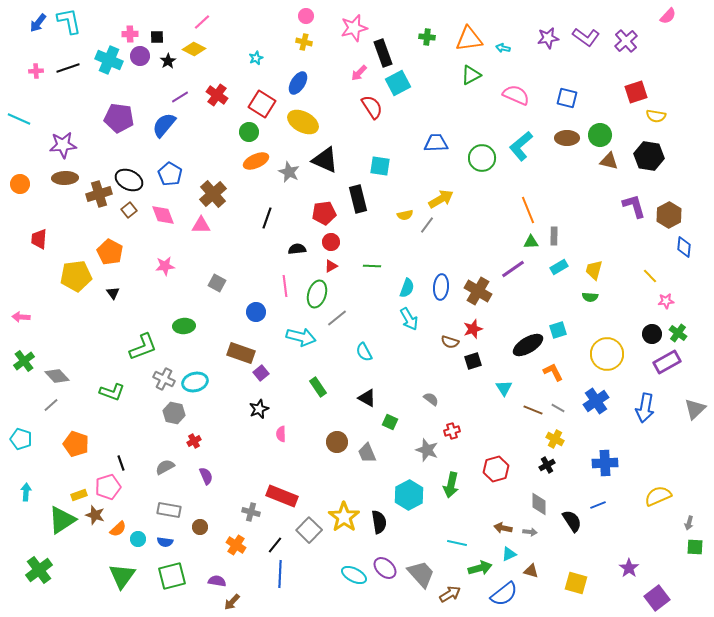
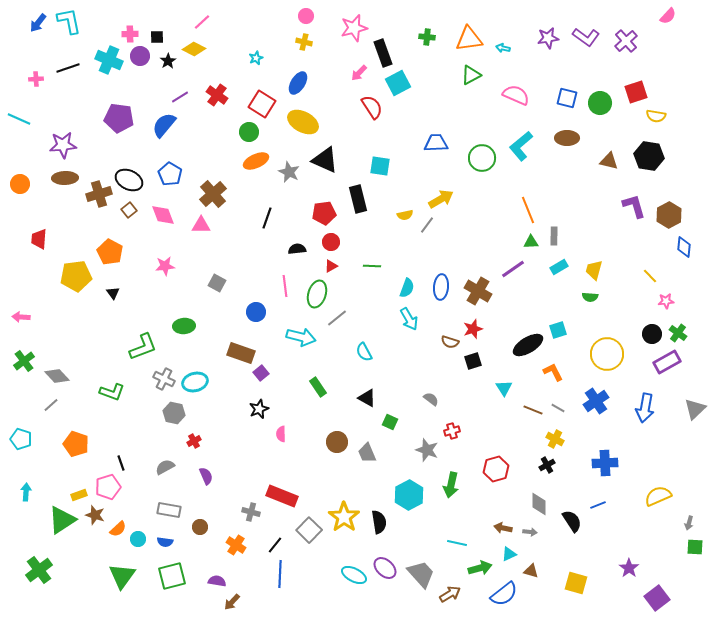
pink cross at (36, 71): moved 8 px down
green circle at (600, 135): moved 32 px up
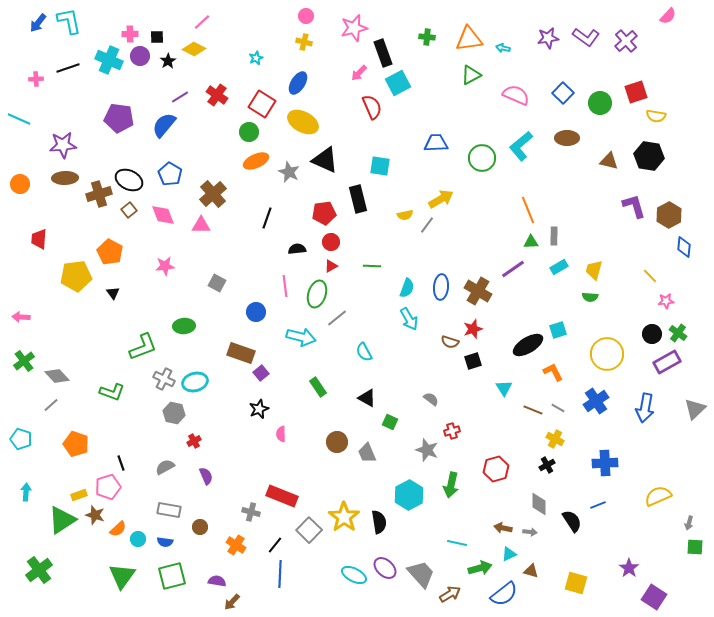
blue square at (567, 98): moved 4 px left, 5 px up; rotated 30 degrees clockwise
red semicircle at (372, 107): rotated 10 degrees clockwise
purple square at (657, 598): moved 3 px left, 1 px up; rotated 20 degrees counterclockwise
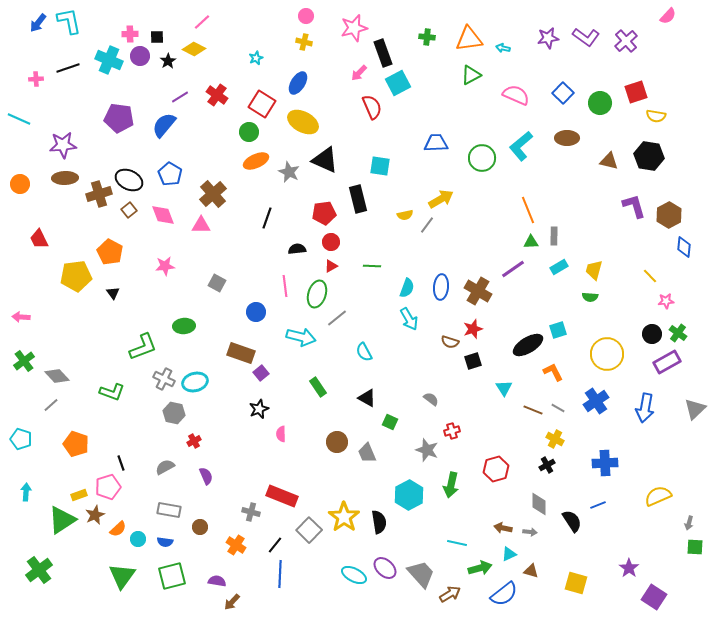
red trapezoid at (39, 239): rotated 30 degrees counterclockwise
brown star at (95, 515): rotated 30 degrees clockwise
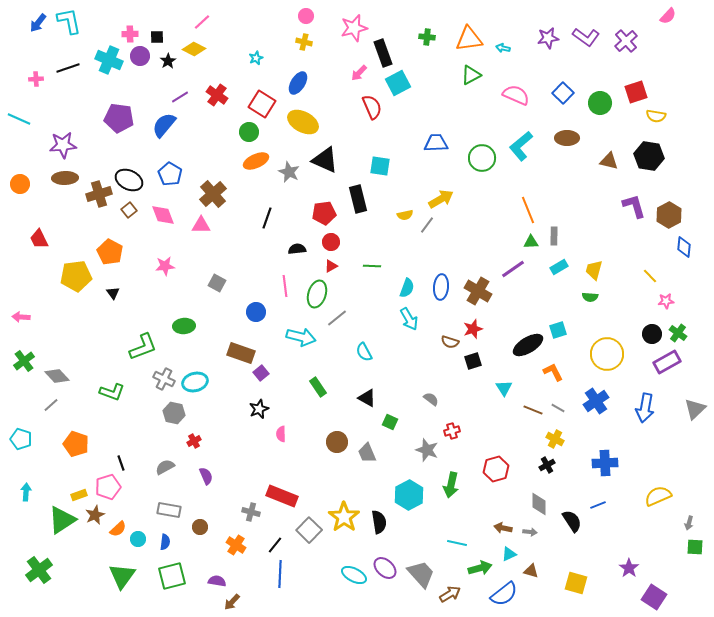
blue semicircle at (165, 542): rotated 91 degrees counterclockwise
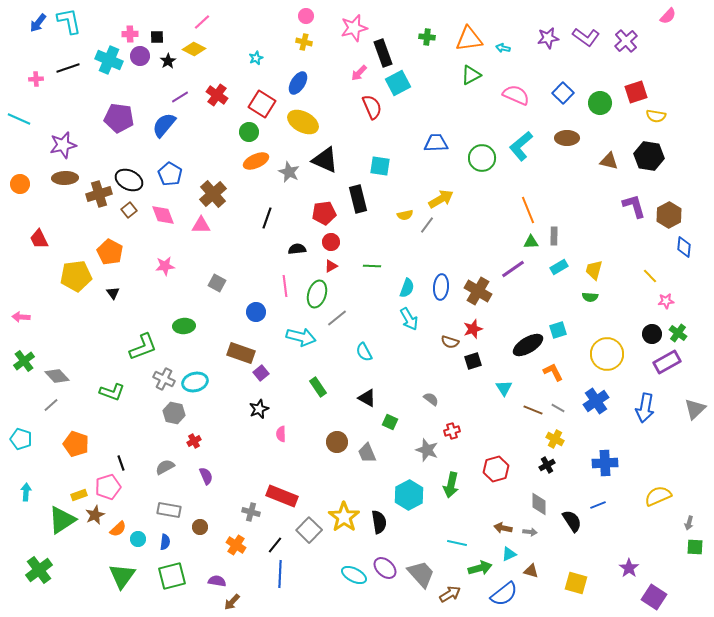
purple star at (63, 145): rotated 8 degrees counterclockwise
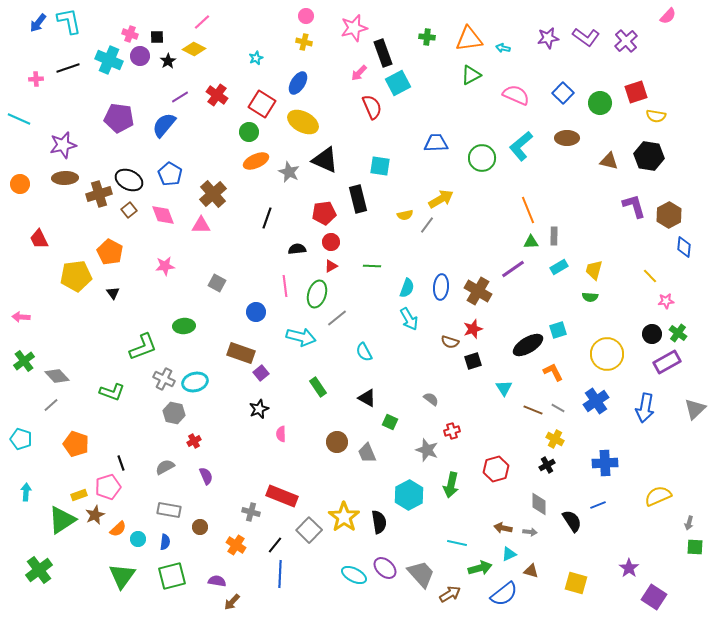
pink cross at (130, 34): rotated 21 degrees clockwise
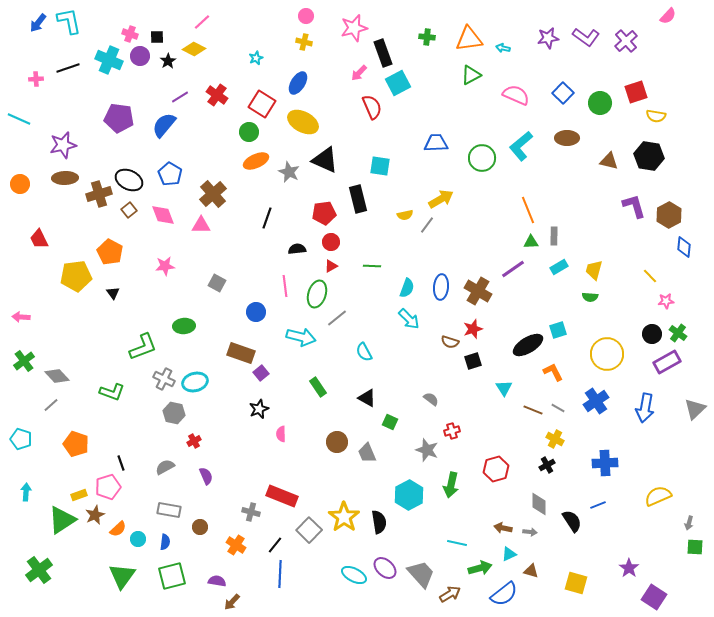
cyan arrow at (409, 319): rotated 15 degrees counterclockwise
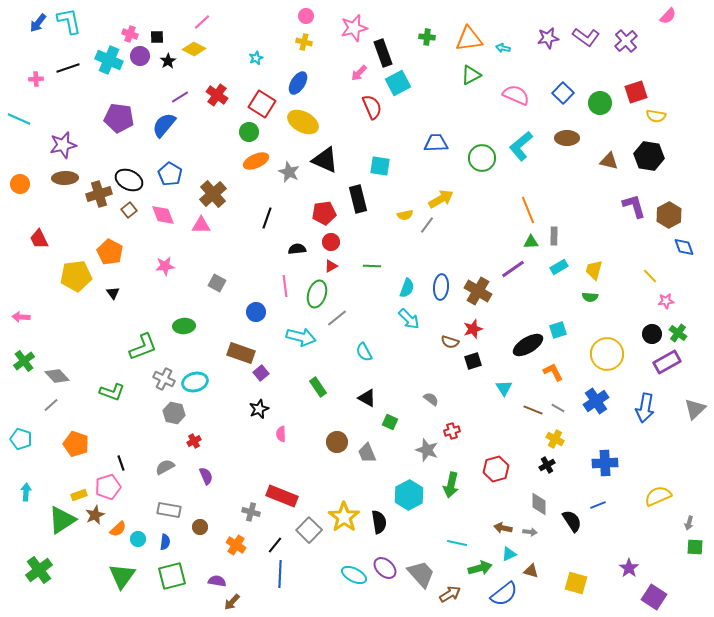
blue diamond at (684, 247): rotated 25 degrees counterclockwise
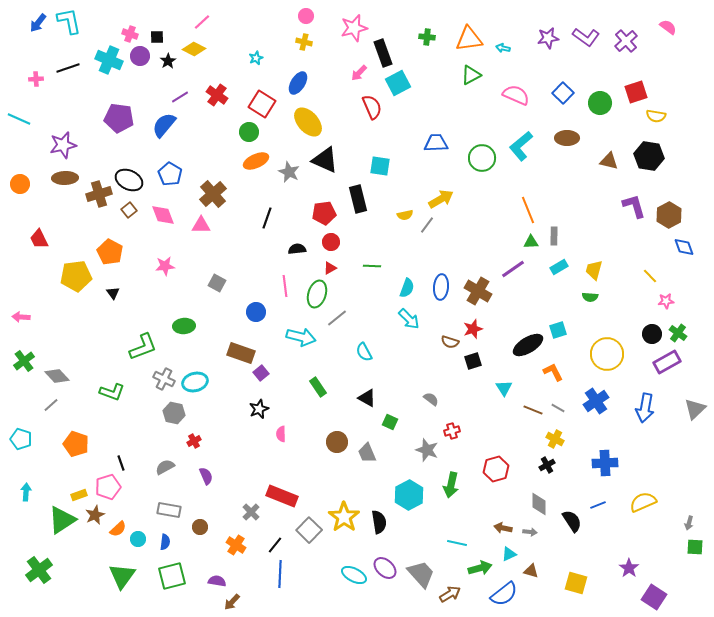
pink semicircle at (668, 16): moved 11 px down; rotated 96 degrees counterclockwise
yellow ellipse at (303, 122): moved 5 px right; rotated 20 degrees clockwise
red triangle at (331, 266): moved 1 px left, 2 px down
yellow semicircle at (658, 496): moved 15 px left, 6 px down
gray cross at (251, 512): rotated 30 degrees clockwise
